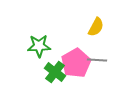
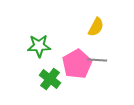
pink pentagon: moved 1 px right, 1 px down
green cross: moved 5 px left, 7 px down
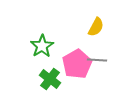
green star: moved 3 px right; rotated 30 degrees counterclockwise
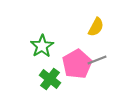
gray line: rotated 24 degrees counterclockwise
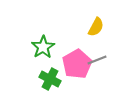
green star: moved 1 px right, 1 px down
green cross: rotated 10 degrees counterclockwise
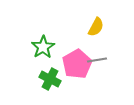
gray line: rotated 12 degrees clockwise
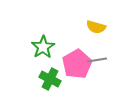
yellow semicircle: rotated 78 degrees clockwise
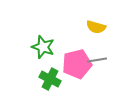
green star: rotated 20 degrees counterclockwise
pink pentagon: rotated 16 degrees clockwise
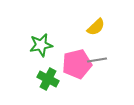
yellow semicircle: rotated 60 degrees counterclockwise
green star: moved 2 px left, 2 px up; rotated 30 degrees counterclockwise
green cross: moved 2 px left
